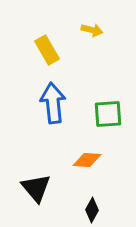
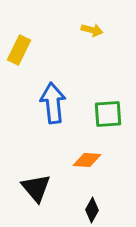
yellow rectangle: moved 28 px left; rotated 56 degrees clockwise
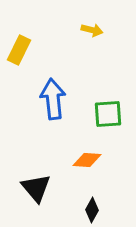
blue arrow: moved 4 px up
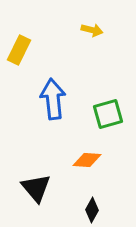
green square: rotated 12 degrees counterclockwise
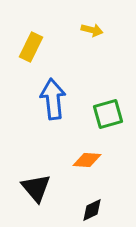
yellow rectangle: moved 12 px right, 3 px up
black diamond: rotated 35 degrees clockwise
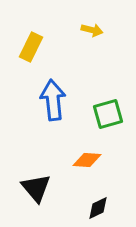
blue arrow: moved 1 px down
black diamond: moved 6 px right, 2 px up
